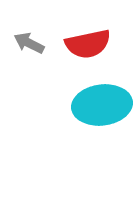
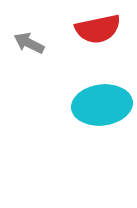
red semicircle: moved 10 px right, 15 px up
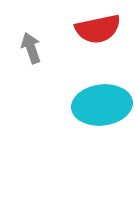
gray arrow: moved 2 px right, 5 px down; rotated 44 degrees clockwise
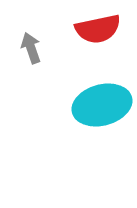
cyan ellipse: rotated 8 degrees counterclockwise
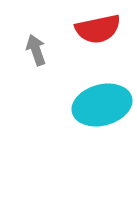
gray arrow: moved 5 px right, 2 px down
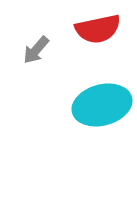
gray arrow: rotated 120 degrees counterclockwise
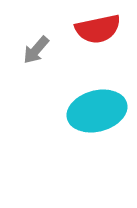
cyan ellipse: moved 5 px left, 6 px down
